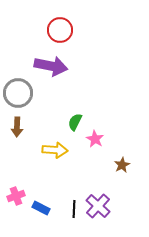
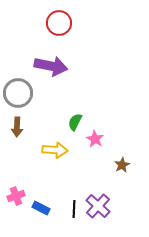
red circle: moved 1 px left, 7 px up
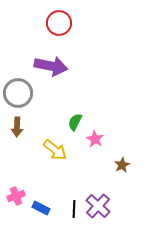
yellow arrow: rotated 35 degrees clockwise
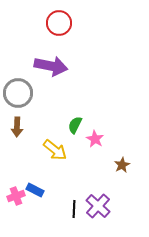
green semicircle: moved 3 px down
blue rectangle: moved 6 px left, 18 px up
